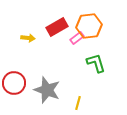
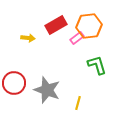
red rectangle: moved 1 px left, 2 px up
green L-shape: moved 1 px right, 2 px down
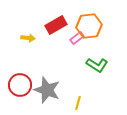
green L-shape: rotated 140 degrees clockwise
red circle: moved 6 px right, 2 px down
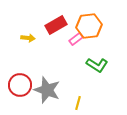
pink rectangle: moved 1 px left, 1 px down
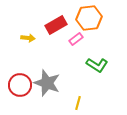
orange hexagon: moved 8 px up
gray star: moved 7 px up
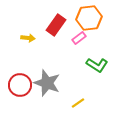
red rectangle: rotated 25 degrees counterclockwise
pink rectangle: moved 3 px right, 1 px up
yellow line: rotated 40 degrees clockwise
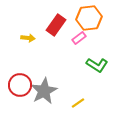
gray star: moved 3 px left, 8 px down; rotated 24 degrees clockwise
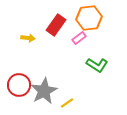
red circle: moved 1 px left
yellow line: moved 11 px left
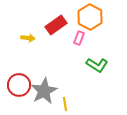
orange hexagon: moved 1 px right, 1 px up; rotated 25 degrees counterclockwise
red rectangle: rotated 20 degrees clockwise
pink rectangle: rotated 32 degrees counterclockwise
yellow line: moved 2 px left, 1 px down; rotated 64 degrees counterclockwise
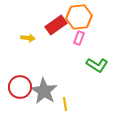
orange hexagon: moved 11 px left; rotated 25 degrees clockwise
red circle: moved 1 px right, 2 px down
gray star: rotated 12 degrees counterclockwise
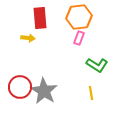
red rectangle: moved 16 px left, 7 px up; rotated 60 degrees counterclockwise
yellow line: moved 26 px right, 11 px up
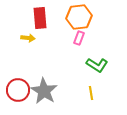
red circle: moved 2 px left, 3 px down
